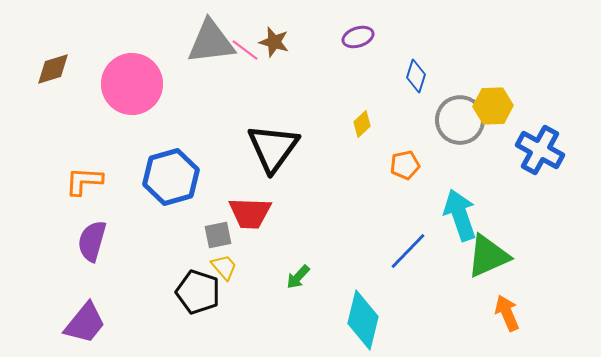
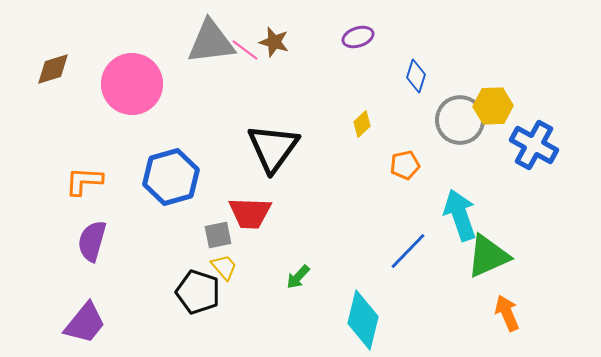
blue cross: moved 6 px left, 5 px up
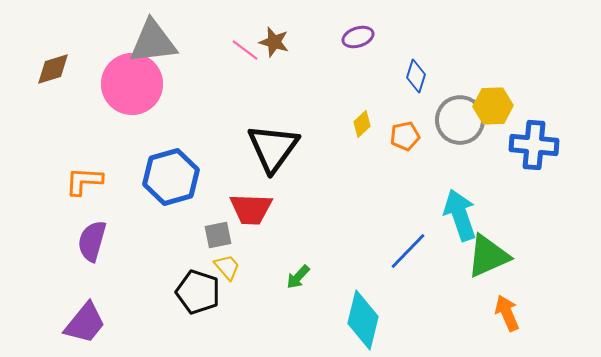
gray triangle: moved 58 px left
blue cross: rotated 24 degrees counterclockwise
orange pentagon: moved 29 px up
red trapezoid: moved 1 px right, 4 px up
yellow trapezoid: moved 3 px right
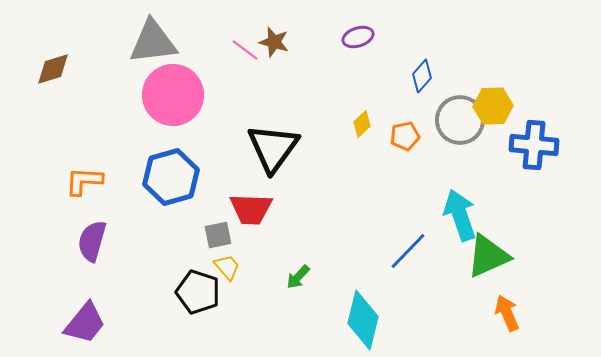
blue diamond: moved 6 px right; rotated 24 degrees clockwise
pink circle: moved 41 px right, 11 px down
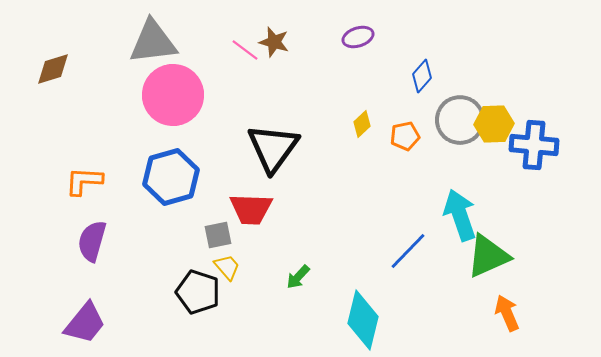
yellow hexagon: moved 1 px right, 18 px down
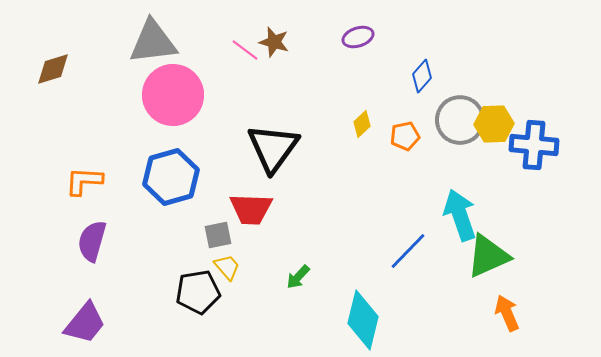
black pentagon: rotated 27 degrees counterclockwise
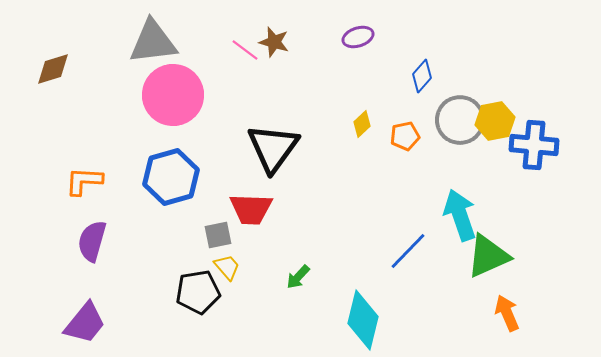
yellow hexagon: moved 1 px right, 3 px up; rotated 9 degrees counterclockwise
